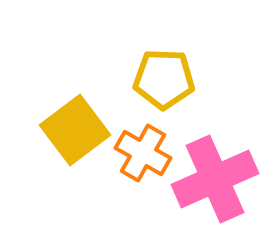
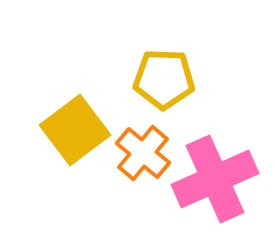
orange cross: rotated 10 degrees clockwise
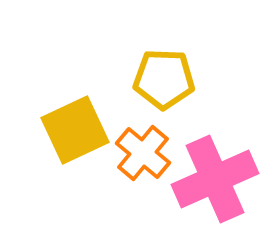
yellow square: rotated 12 degrees clockwise
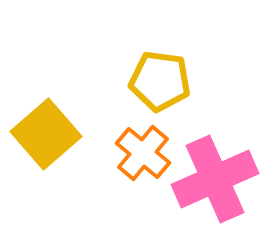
yellow pentagon: moved 4 px left, 2 px down; rotated 6 degrees clockwise
yellow square: moved 29 px left, 4 px down; rotated 16 degrees counterclockwise
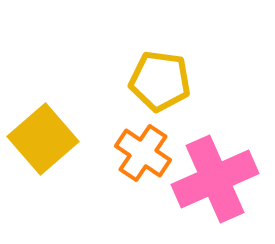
yellow square: moved 3 px left, 5 px down
orange cross: rotated 6 degrees counterclockwise
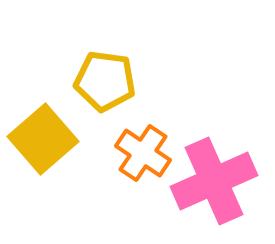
yellow pentagon: moved 55 px left
pink cross: moved 1 px left, 2 px down
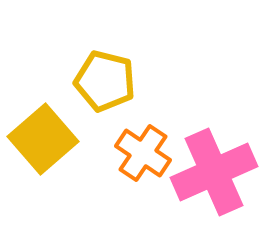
yellow pentagon: rotated 6 degrees clockwise
pink cross: moved 9 px up
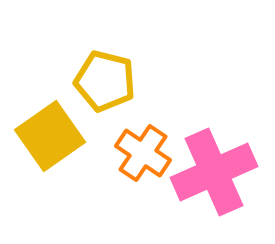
yellow square: moved 7 px right, 3 px up; rotated 6 degrees clockwise
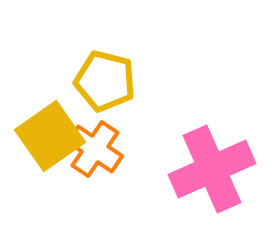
orange cross: moved 48 px left, 4 px up
pink cross: moved 2 px left, 3 px up
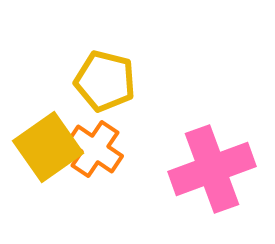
yellow square: moved 2 px left, 11 px down
pink cross: rotated 4 degrees clockwise
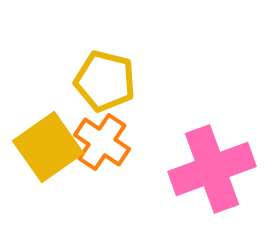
orange cross: moved 7 px right, 7 px up
